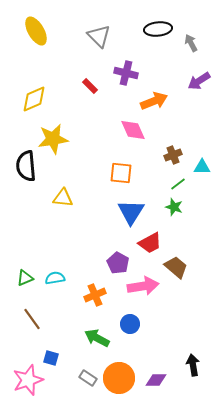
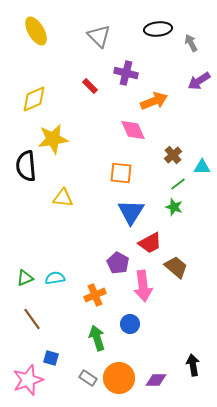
brown cross: rotated 18 degrees counterclockwise
pink arrow: rotated 92 degrees clockwise
green arrow: rotated 45 degrees clockwise
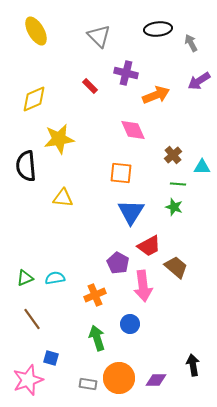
orange arrow: moved 2 px right, 6 px up
yellow star: moved 6 px right
green line: rotated 42 degrees clockwise
red trapezoid: moved 1 px left, 3 px down
gray rectangle: moved 6 px down; rotated 24 degrees counterclockwise
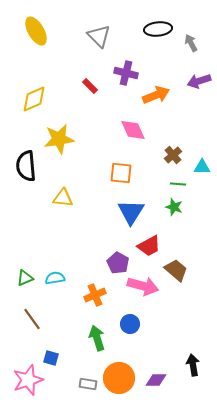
purple arrow: rotated 15 degrees clockwise
brown trapezoid: moved 3 px down
pink arrow: rotated 68 degrees counterclockwise
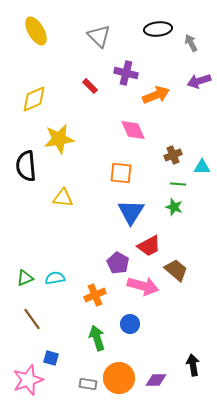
brown cross: rotated 18 degrees clockwise
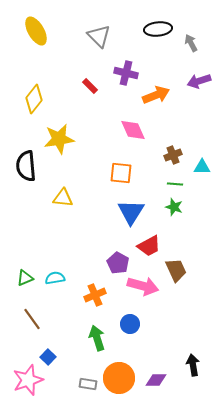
yellow diamond: rotated 28 degrees counterclockwise
green line: moved 3 px left
brown trapezoid: rotated 25 degrees clockwise
blue square: moved 3 px left, 1 px up; rotated 28 degrees clockwise
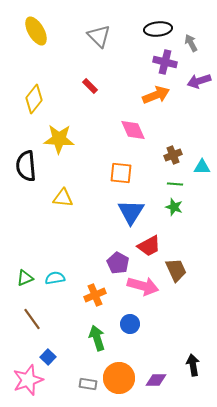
purple cross: moved 39 px right, 11 px up
yellow star: rotated 12 degrees clockwise
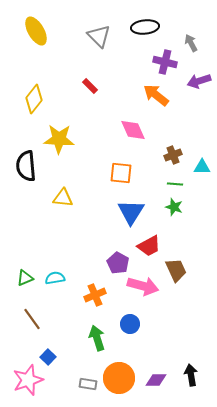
black ellipse: moved 13 px left, 2 px up
orange arrow: rotated 120 degrees counterclockwise
black arrow: moved 2 px left, 10 px down
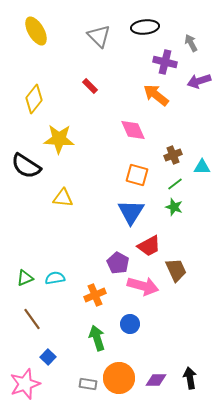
black semicircle: rotated 52 degrees counterclockwise
orange square: moved 16 px right, 2 px down; rotated 10 degrees clockwise
green line: rotated 42 degrees counterclockwise
black arrow: moved 1 px left, 3 px down
pink star: moved 3 px left, 4 px down
